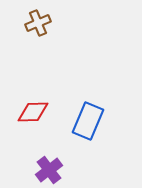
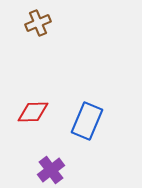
blue rectangle: moved 1 px left
purple cross: moved 2 px right
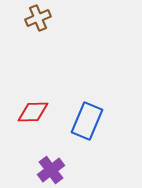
brown cross: moved 5 px up
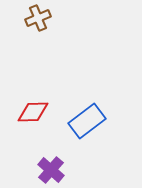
blue rectangle: rotated 30 degrees clockwise
purple cross: rotated 12 degrees counterclockwise
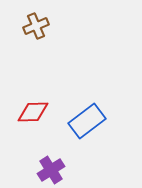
brown cross: moved 2 px left, 8 px down
purple cross: rotated 16 degrees clockwise
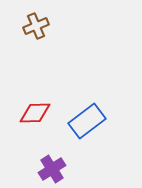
red diamond: moved 2 px right, 1 px down
purple cross: moved 1 px right, 1 px up
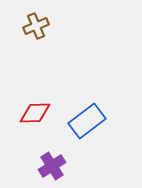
purple cross: moved 3 px up
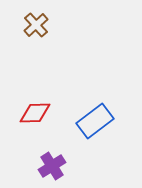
brown cross: moved 1 px up; rotated 20 degrees counterclockwise
blue rectangle: moved 8 px right
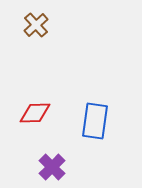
blue rectangle: rotated 45 degrees counterclockwise
purple cross: moved 1 px down; rotated 12 degrees counterclockwise
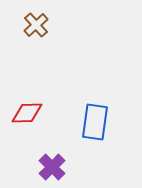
red diamond: moved 8 px left
blue rectangle: moved 1 px down
